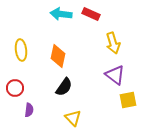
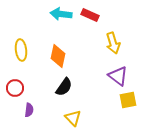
red rectangle: moved 1 px left, 1 px down
purple triangle: moved 3 px right, 1 px down
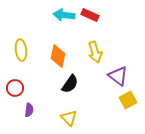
cyan arrow: moved 3 px right, 1 px down
yellow arrow: moved 18 px left, 9 px down
black semicircle: moved 6 px right, 3 px up
yellow square: rotated 18 degrees counterclockwise
yellow triangle: moved 4 px left
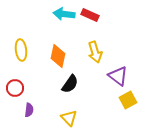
cyan arrow: moved 1 px up
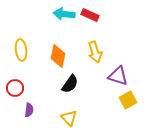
purple triangle: rotated 20 degrees counterclockwise
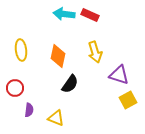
purple triangle: moved 1 px right, 1 px up
yellow triangle: moved 13 px left; rotated 24 degrees counterclockwise
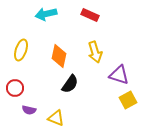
cyan arrow: moved 18 px left; rotated 20 degrees counterclockwise
yellow ellipse: rotated 25 degrees clockwise
orange diamond: moved 1 px right
purple semicircle: rotated 96 degrees clockwise
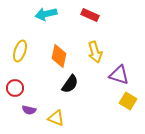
yellow ellipse: moved 1 px left, 1 px down
yellow square: moved 1 px down; rotated 30 degrees counterclockwise
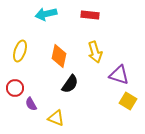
red rectangle: rotated 18 degrees counterclockwise
purple semicircle: moved 2 px right, 6 px up; rotated 48 degrees clockwise
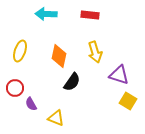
cyan arrow: rotated 15 degrees clockwise
black semicircle: moved 2 px right, 2 px up
